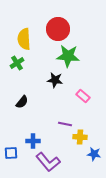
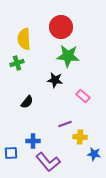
red circle: moved 3 px right, 2 px up
green cross: rotated 16 degrees clockwise
black semicircle: moved 5 px right
purple line: rotated 32 degrees counterclockwise
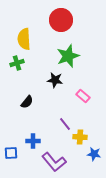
red circle: moved 7 px up
green star: rotated 25 degrees counterclockwise
purple line: rotated 72 degrees clockwise
purple L-shape: moved 6 px right
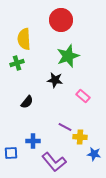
purple line: moved 3 px down; rotated 24 degrees counterclockwise
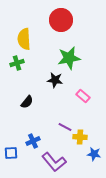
green star: moved 1 px right, 2 px down; rotated 10 degrees clockwise
blue cross: rotated 24 degrees counterclockwise
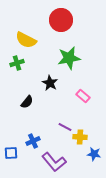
yellow semicircle: moved 2 px right, 1 px down; rotated 60 degrees counterclockwise
black star: moved 5 px left, 3 px down; rotated 21 degrees clockwise
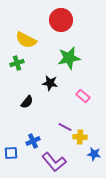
black star: rotated 21 degrees counterclockwise
